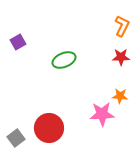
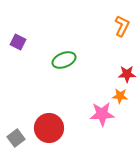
purple square: rotated 35 degrees counterclockwise
red star: moved 6 px right, 17 px down
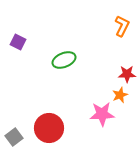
orange star: moved 1 px up; rotated 28 degrees counterclockwise
gray square: moved 2 px left, 1 px up
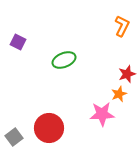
red star: rotated 18 degrees counterclockwise
orange star: moved 1 px left, 1 px up
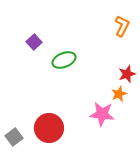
purple square: moved 16 px right; rotated 21 degrees clockwise
pink star: rotated 10 degrees clockwise
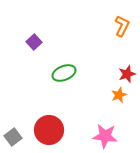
green ellipse: moved 13 px down
orange star: moved 1 px down
pink star: moved 3 px right, 22 px down
red circle: moved 2 px down
gray square: moved 1 px left
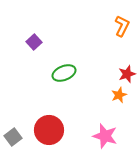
pink star: rotated 10 degrees clockwise
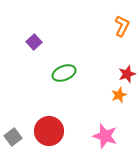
red circle: moved 1 px down
